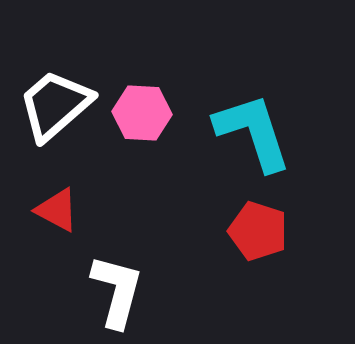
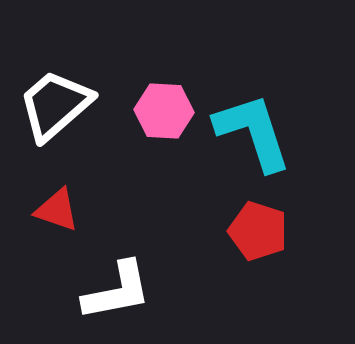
pink hexagon: moved 22 px right, 2 px up
red triangle: rotated 9 degrees counterclockwise
white L-shape: rotated 64 degrees clockwise
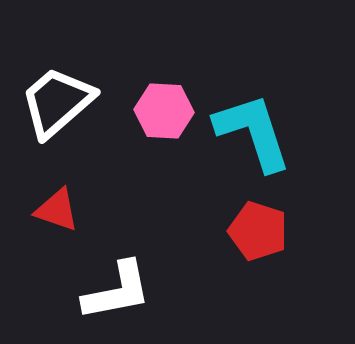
white trapezoid: moved 2 px right, 3 px up
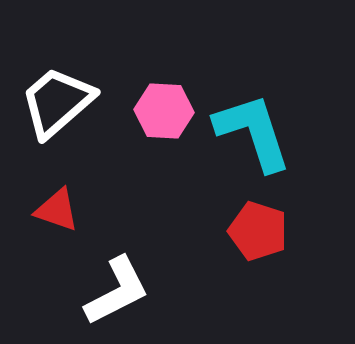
white L-shape: rotated 16 degrees counterclockwise
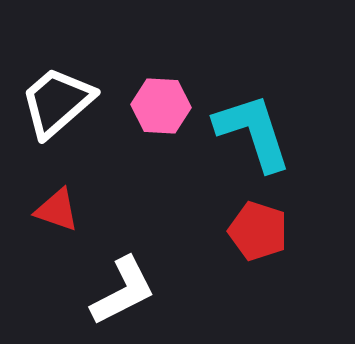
pink hexagon: moved 3 px left, 5 px up
white L-shape: moved 6 px right
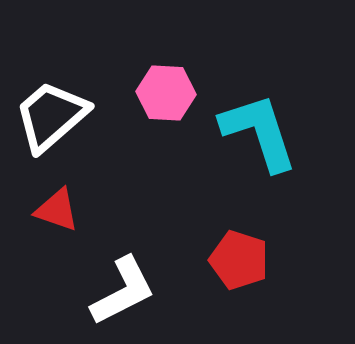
white trapezoid: moved 6 px left, 14 px down
pink hexagon: moved 5 px right, 13 px up
cyan L-shape: moved 6 px right
red pentagon: moved 19 px left, 29 px down
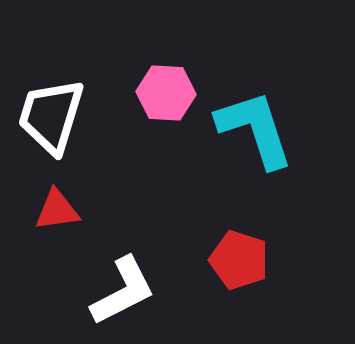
white trapezoid: rotated 32 degrees counterclockwise
cyan L-shape: moved 4 px left, 3 px up
red triangle: rotated 27 degrees counterclockwise
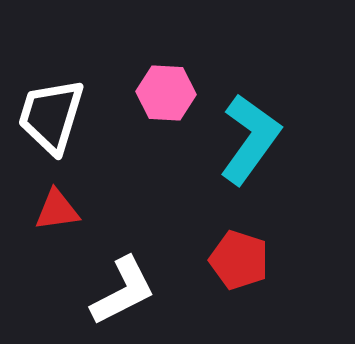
cyan L-shape: moved 5 px left, 10 px down; rotated 54 degrees clockwise
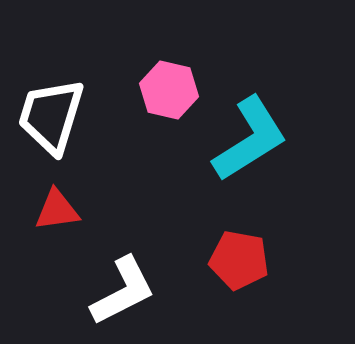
pink hexagon: moved 3 px right, 3 px up; rotated 10 degrees clockwise
cyan L-shape: rotated 22 degrees clockwise
red pentagon: rotated 8 degrees counterclockwise
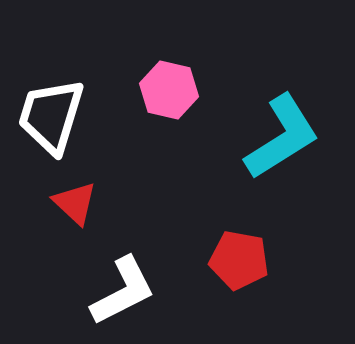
cyan L-shape: moved 32 px right, 2 px up
red triangle: moved 18 px right, 7 px up; rotated 51 degrees clockwise
